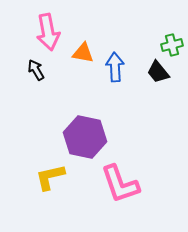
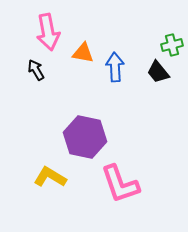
yellow L-shape: rotated 44 degrees clockwise
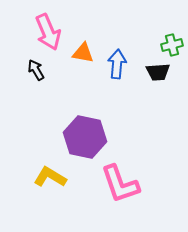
pink arrow: rotated 12 degrees counterclockwise
blue arrow: moved 2 px right, 3 px up; rotated 8 degrees clockwise
black trapezoid: rotated 55 degrees counterclockwise
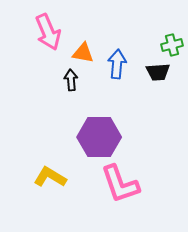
black arrow: moved 35 px right, 10 px down; rotated 25 degrees clockwise
purple hexagon: moved 14 px right; rotated 12 degrees counterclockwise
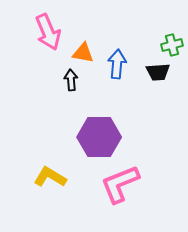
pink L-shape: rotated 87 degrees clockwise
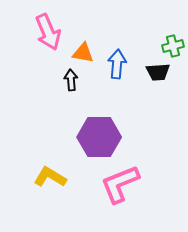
green cross: moved 1 px right, 1 px down
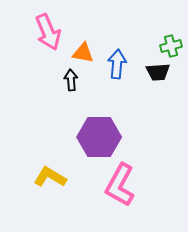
green cross: moved 2 px left
pink L-shape: moved 1 px down; rotated 39 degrees counterclockwise
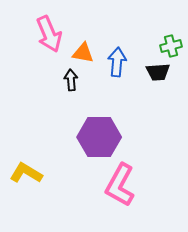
pink arrow: moved 1 px right, 2 px down
blue arrow: moved 2 px up
yellow L-shape: moved 24 px left, 4 px up
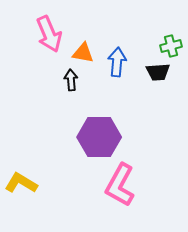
yellow L-shape: moved 5 px left, 10 px down
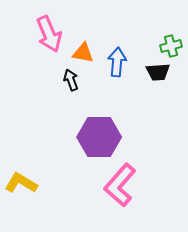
black arrow: rotated 15 degrees counterclockwise
pink L-shape: rotated 12 degrees clockwise
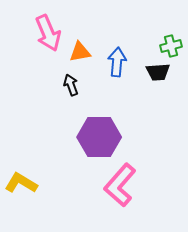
pink arrow: moved 1 px left, 1 px up
orange triangle: moved 3 px left, 1 px up; rotated 20 degrees counterclockwise
black arrow: moved 5 px down
